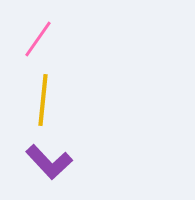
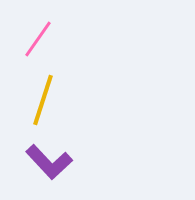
yellow line: rotated 12 degrees clockwise
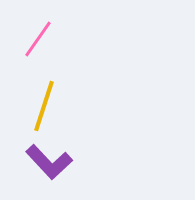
yellow line: moved 1 px right, 6 px down
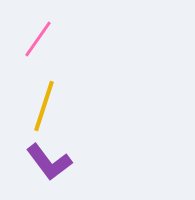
purple L-shape: rotated 6 degrees clockwise
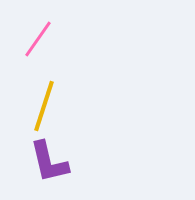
purple L-shape: rotated 24 degrees clockwise
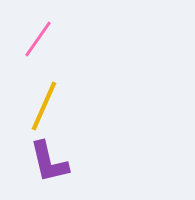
yellow line: rotated 6 degrees clockwise
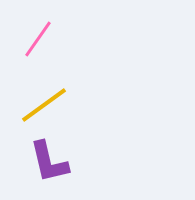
yellow line: moved 1 px up; rotated 30 degrees clockwise
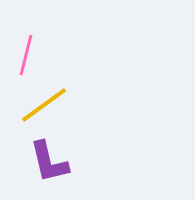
pink line: moved 12 px left, 16 px down; rotated 21 degrees counterclockwise
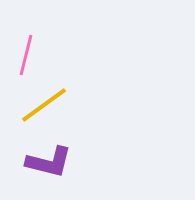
purple L-shape: rotated 63 degrees counterclockwise
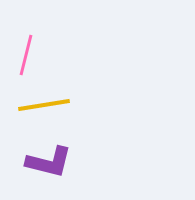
yellow line: rotated 27 degrees clockwise
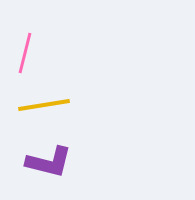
pink line: moved 1 px left, 2 px up
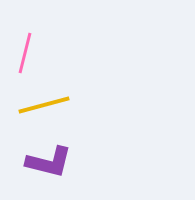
yellow line: rotated 6 degrees counterclockwise
